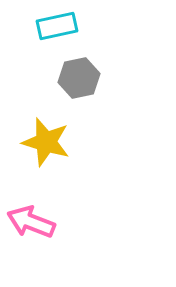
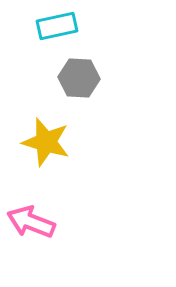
gray hexagon: rotated 15 degrees clockwise
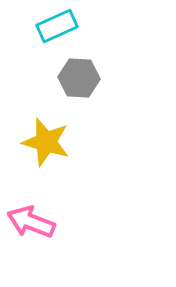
cyan rectangle: rotated 12 degrees counterclockwise
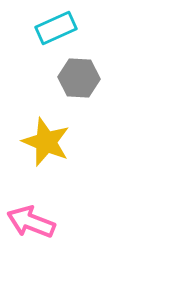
cyan rectangle: moved 1 px left, 2 px down
yellow star: rotated 6 degrees clockwise
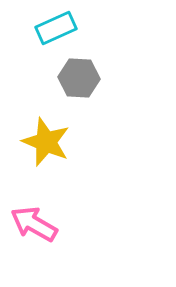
pink arrow: moved 3 px right, 2 px down; rotated 9 degrees clockwise
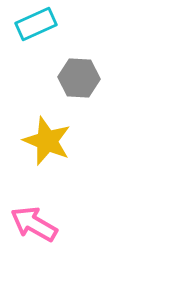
cyan rectangle: moved 20 px left, 4 px up
yellow star: moved 1 px right, 1 px up
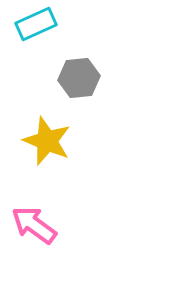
gray hexagon: rotated 9 degrees counterclockwise
pink arrow: moved 1 px down; rotated 6 degrees clockwise
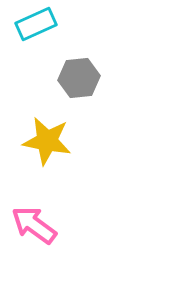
yellow star: rotated 12 degrees counterclockwise
